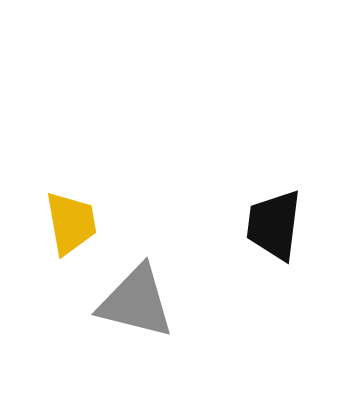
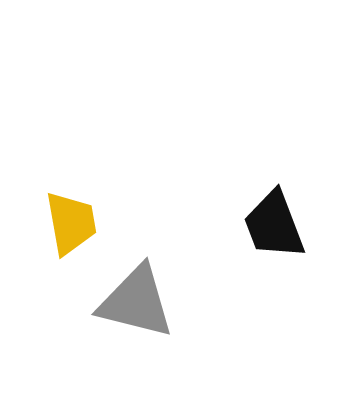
black trapezoid: rotated 28 degrees counterclockwise
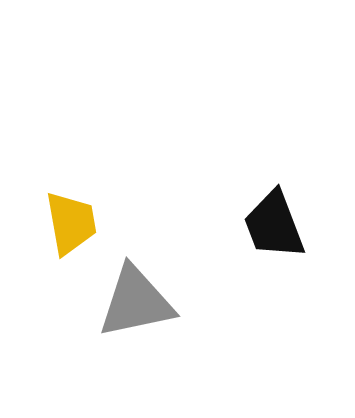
gray triangle: rotated 26 degrees counterclockwise
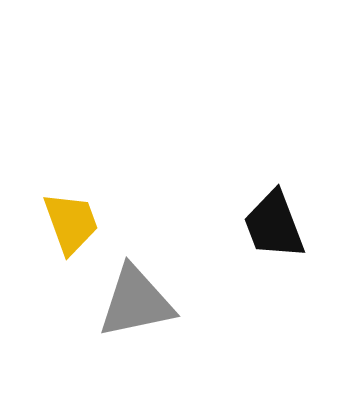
yellow trapezoid: rotated 10 degrees counterclockwise
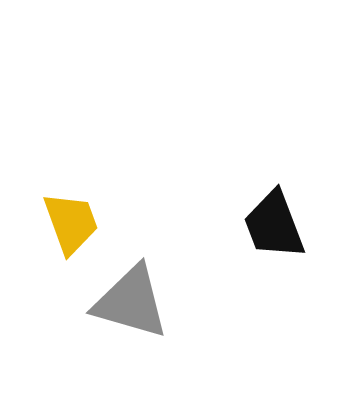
gray triangle: moved 5 px left; rotated 28 degrees clockwise
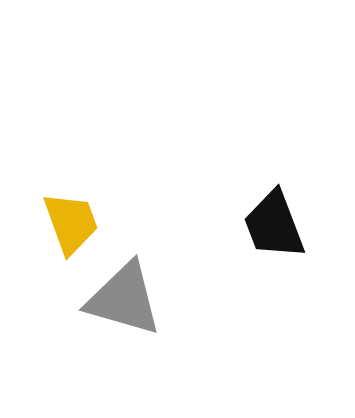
gray triangle: moved 7 px left, 3 px up
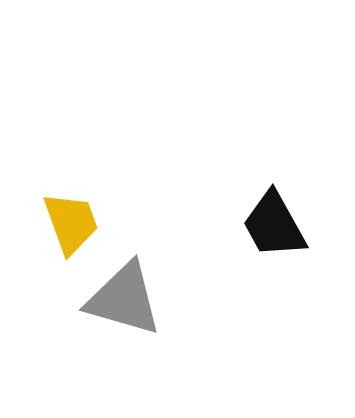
black trapezoid: rotated 8 degrees counterclockwise
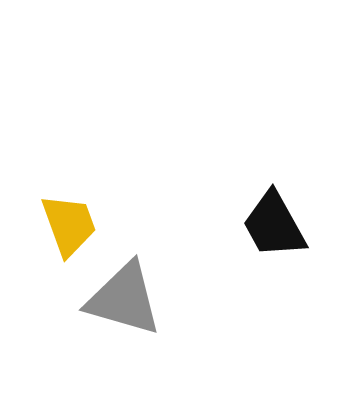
yellow trapezoid: moved 2 px left, 2 px down
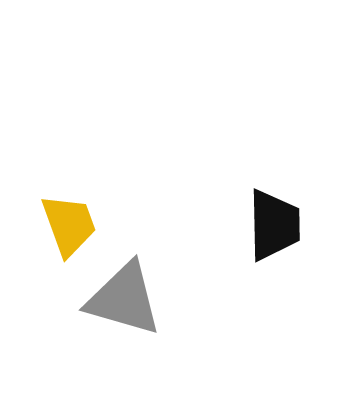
black trapezoid: rotated 152 degrees counterclockwise
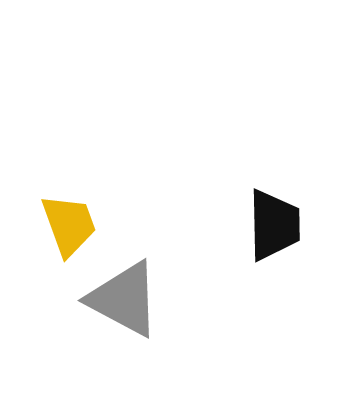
gray triangle: rotated 12 degrees clockwise
